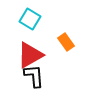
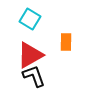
orange rectangle: rotated 36 degrees clockwise
black L-shape: rotated 15 degrees counterclockwise
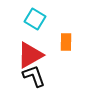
cyan square: moved 5 px right
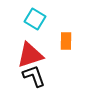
orange rectangle: moved 1 px up
red triangle: rotated 12 degrees clockwise
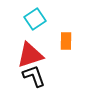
cyan square: rotated 25 degrees clockwise
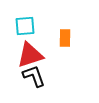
cyan square: moved 10 px left, 7 px down; rotated 30 degrees clockwise
orange rectangle: moved 1 px left, 3 px up
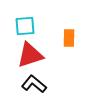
orange rectangle: moved 4 px right
black L-shape: moved 8 px down; rotated 30 degrees counterclockwise
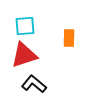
red triangle: moved 6 px left
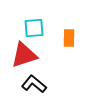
cyan square: moved 9 px right, 2 px down
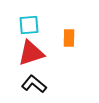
cyan square: moved 5 px left, 3 px up
red triangle: moved 7 px right, 2 px up
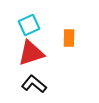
cyan square: rotated 20 degrees counterclockwise
